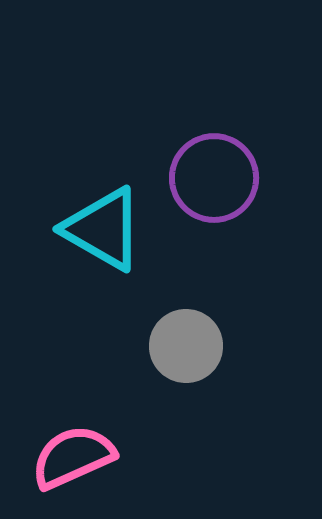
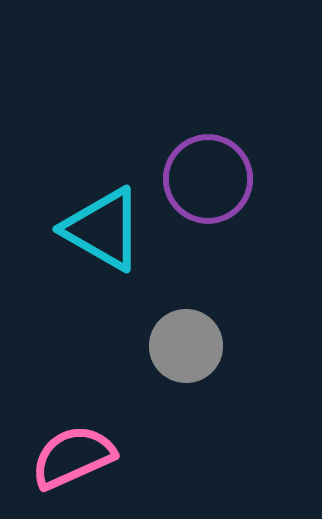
purple circle: moved 6 px left, 1 px down
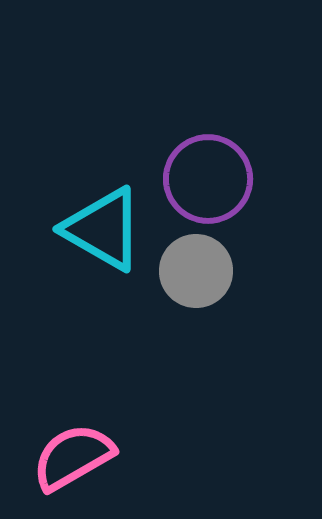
gray circle: moved 10 px right, 75 px up
pink semicircle: rotated 6 degrees counterclockwise
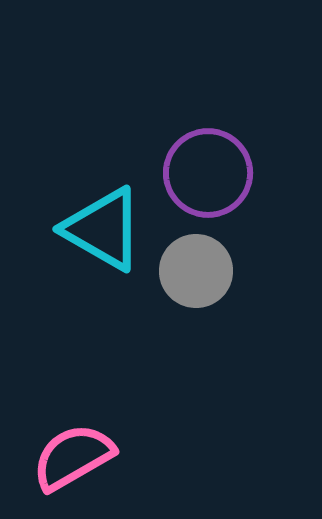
purple circle: moved 6 px up
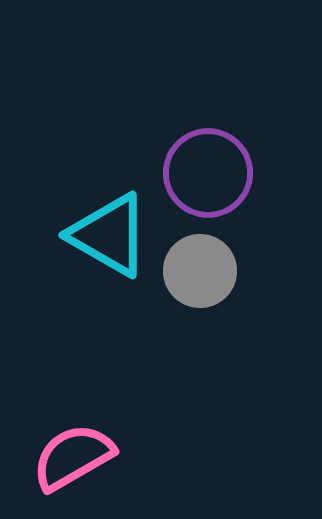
cyan triangle: moved 6 px right, 6 px down
gray circle: moved 4 px right
